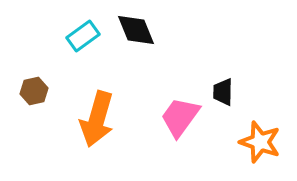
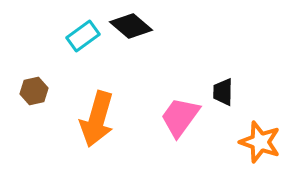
black diamond: moved 5 px left, 4 px up; rotated 27 degrees counterclockwise
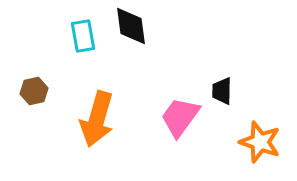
black diamond: rotated 42 degrees clockwise
cyan rectangle: rotated 64 degrees counterclockwise
black trapezoid: moved 1 px left, 1 px up
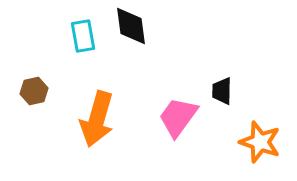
pink trapezoid: moved 2 px left
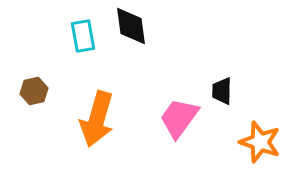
pink trapezoid: moved 1 px right, 1 px down
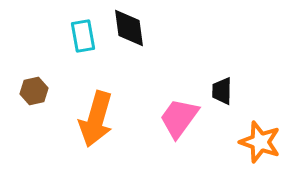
black diamond: moved 2 px left, 2 px down
orange arrow: moved 1 px left
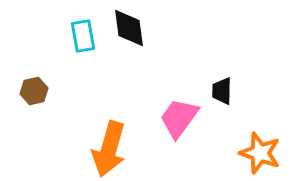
orange arrow: moved 13 px right, 30 px down
orange star: moved 11 px down
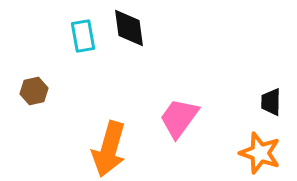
black trapezoid: moved 49 px right, 11 px down
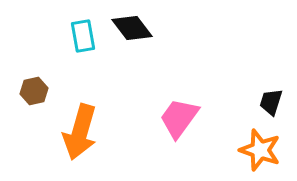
black diamond: moved 3 px right; rotated 30 degrees counterclockwise
black trapezoid: rotated 16 degrees clockwise
orange arrow: moved 29 px left, 17 px up
orange star: moved 3 px up
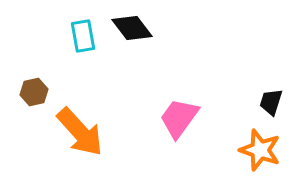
brown hexagon: moved 1 px down
orange arrow: rotated 58 degrees counterclockwise
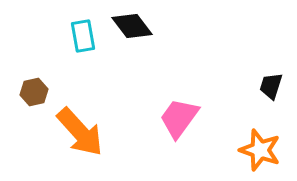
black diamond: moved 2 px up
black trapezoid: moved 16 px up
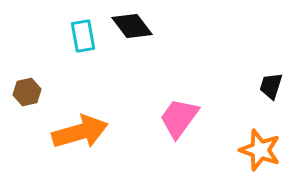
brown hexagon: moved 7 px left
orange arrow: rotated 64 degrees counterclockwise
